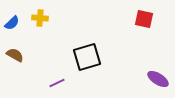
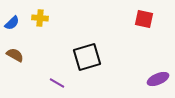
purple ellipse: rotated 55 degrees counterclockwise
purple line: rotated 56 degrees clockwise
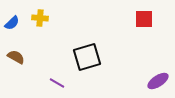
red square: rotated 12 degrees counterclockwise
brown semicircle: moved 1 px right, 2 px down
purple ellipse: moved 2 px down; rotated 10 degrees counterclockwise
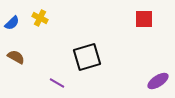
yellow cross: rotated 21 degrees clockwise
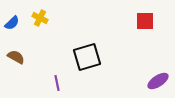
red square: moved 1 px right, 2 px down
purple line: rotated 49 degrees clockwise
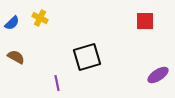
purple ellipse: moved 6 px up
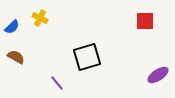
blue semicircle: moved 4 px down
purple line: rotated 28 degrees counterclockwise
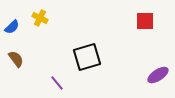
brown semicircle: moved 2 px down; rotated 24 degrees clockwise
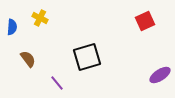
red square: rotated 24 degrees counterclockwise
blue semicircle: rotated 42 degrees counterclockwise
brown semicircle: moved 12 px right
purple ellipse: moved 2 px right
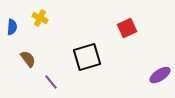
red square: moved 18 px left, 7 px down
purple line: moved 6 px left, 1 px up
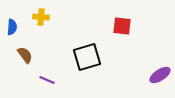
yellow cross: moved 1 px right, 1 px up; rotated 21 degrees counterclockwise
red square: moved 5 px left, 2 px up; rotated 30 degrees clockwise
brown semicircle: moved 3 px left, 4 px up
purple line: moved 4 px left, 2 px up; rotated 28 degrees counterclockwise
